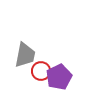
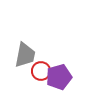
purple pentagon: rotated 10 degrees clockwise
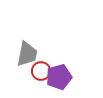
gray trapezoid: moved 2 px right, 1 px up
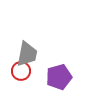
red circle: moved 20 px left
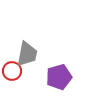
red circle: moved 9 px left
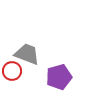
gray trapezoid: rotated 80 degrees counterclockwise
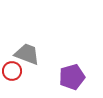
purple pentagon: moved 13 px right
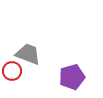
gray trapezoid: moved 1 px right
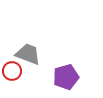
purple pentagon: moved 6 px left
